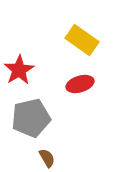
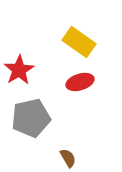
yellow rectangle: moved 3 px left, 2 px down
red ellipse: moved 2 px up
brown semicircle: moved 21 px right
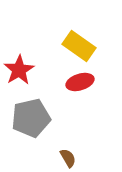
yellow rectangle: moved 4 px down
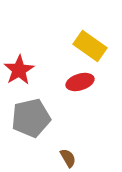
yellow rectangle: moved 11 px right
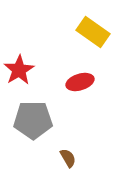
yellow rectangle: moved 3 px right, 14 px up
gray pentagon: moved 2 px right, 2 px down; rotated 12 degrees clockwise
